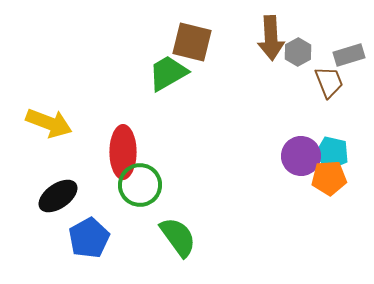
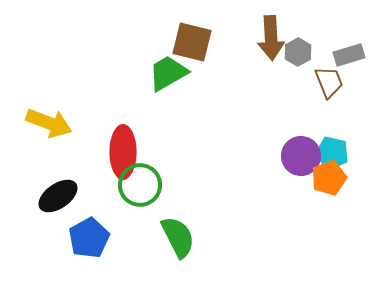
orange pentagon: rotated 16 degrees counterclockwise
green semicircle: rotated 9 degrees clockwise
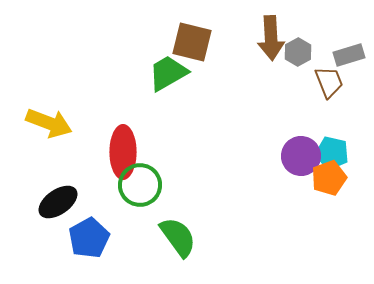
black ellipse: moved 6 px down
green semicircle: rotated 9 degrees counterclockwise
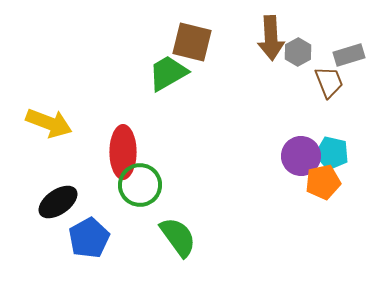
orange pentagon: moved 6 px left, 4 px down; rotated 8 degrees clockwise
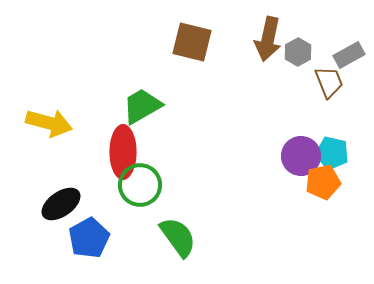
brown arrow: moved 3 px left, 1 px down; rotated 15 degrees clockwise
gray rectangle: rotated 12 degrees counterclockwise
green trapezoid: moved 26 px left, 33 px down
yellow arrow: rotated 6 degrees counterclockwise
black ellipse: moved 3 px right, 2 px down
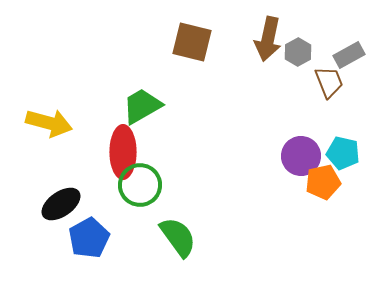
cyan pentagon: moved 11 px right
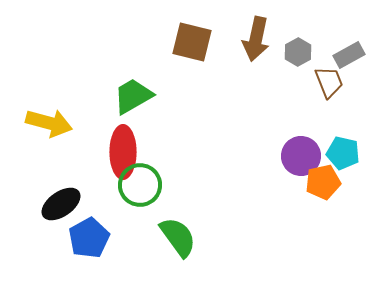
brown arrow: moved 12 px left
green trapezoid: moved 9 px left, 10 px up
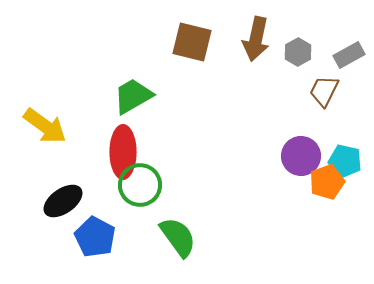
brown trapezoid: moved 5 px left, 9 px down; rotated 132 degrees counterclockwise
yellow arrow: moved 4 px left, 3 px down; rotated 21 degrees clockwise
cyan pentagon: moved 2 px right, 8 px down
orange pentagon: moved 4 px right; rotated 8 degrees counterclockwise
black ellipse: moved 2 px right, 3 px up
blue pentagon: moved 6 px right, 1 px up; rotated 15 degrees counterclockwise
